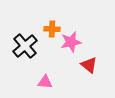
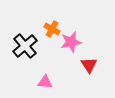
orange cross: rotated 28 degrees clockwise
red triangle: rotated 18 degrees clockwise
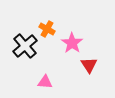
orange cross: moved 5 px left
pink star: moved 1 px right, 1 px down; rotated 25 degrees counterclockwise
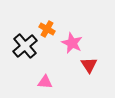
pink star: rotated 10 degrees counterclockwise
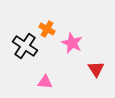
black cross: rotated 15 degrees counterclockwise
red triangle: moved 7 px right, 4 px down
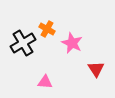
black cross: moved 2 px left, 3 px up; rotated 25 degrees clockwise
